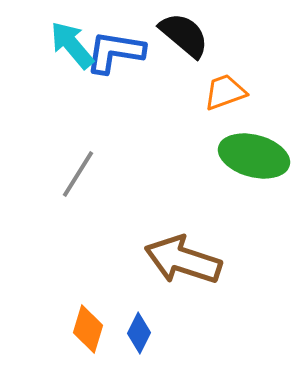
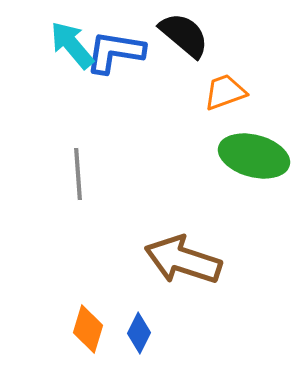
gray line: rotated 36 degrees counterclockwise
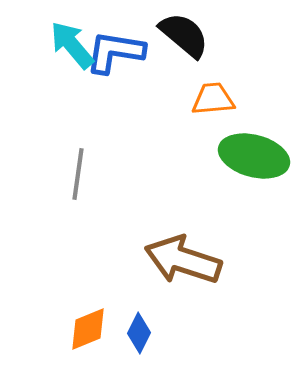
orange trapezoid: moved 12 px left, 7 px down; rotated 15 degrees clockwise
gray line: rotated 12 degrees clockwise
orange diamond: rotated 51 degrees clockwise
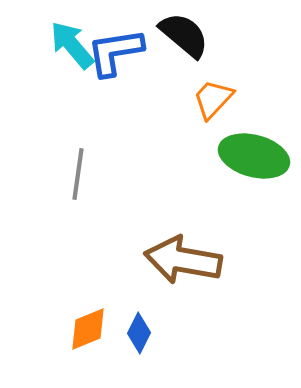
blue L-shape: rotated 18 degrees counterclockwise
orange trapezoid: rotated 42 degrees counterclockwise
brown arrow: rotated 8 degrees counterclockwise
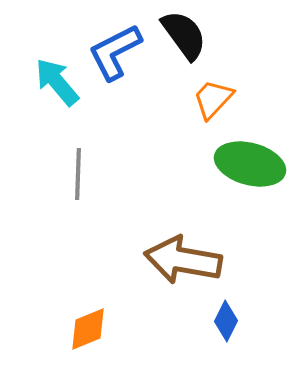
black semicircle: rotated 14 degrees clockwise
cyan arrow: moved 15 px left, 37 px down
blue L-shape: rotated 18 degrees counterclockwise
green ellipse: moved 4 px left, 8 px down
gray line: rotated 6 degrees counterclockwise
blue diamond: moved 87 px right, 12 px up
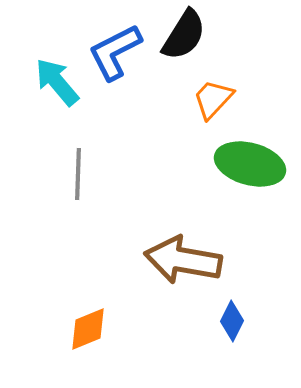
black semicircle: rotated 68 degrees clockwise
blue diamond: moved 6 px right
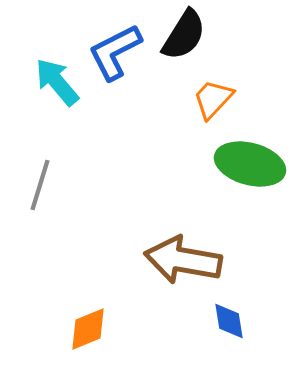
gray line: moved 38 px left, 11 px down; rotated 15 degrees clockwise
blue diamond: moved 3 px left; rotated 36 degrees counterclockwise
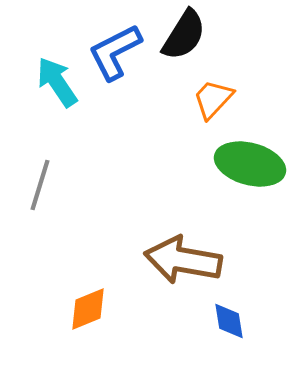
cyan arrow: rotated 6 degrees clockwise
orange diamond: moved 20 px up
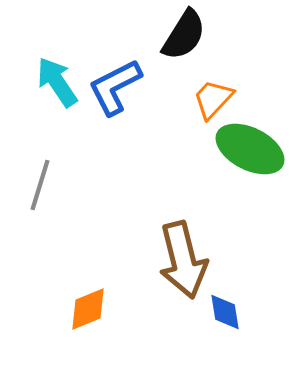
blue L-shape: moved 35 px down
green ellipse: moved 15 px up; rotated 12 degrees clockwise
brown arrow: rotated 114 degrees counterclockwise
blue diamond: moved 4 px left, 9 px up
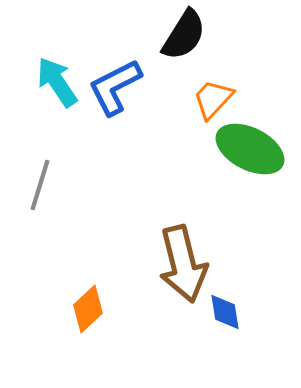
brown arrow: moved 4 px down
orange diamond: rotated 21 degrees counterclockwise
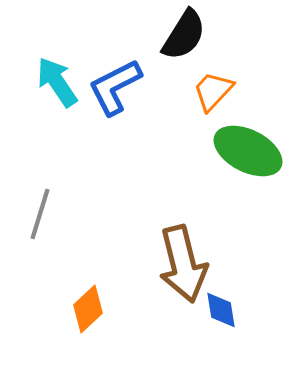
orange trapezoid: moved 8 px up
green ellipse: moved 2 px left, 2 px down
gray line: moved 29 px down
blue diamond: moved 4 px left, 2 px up
